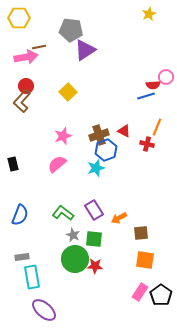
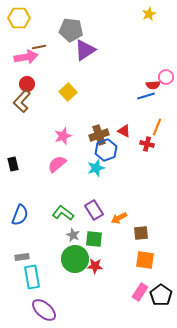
red circle: moved 1 px right, 2 px up
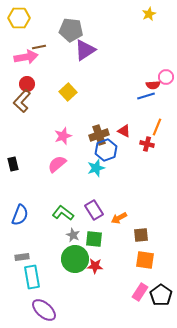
brown square: moved 2 px down
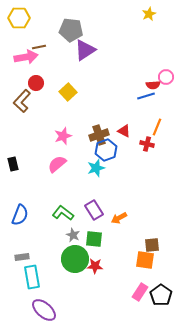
red circle: moved 9 px right, 1 px up
brown square: moved 11 px right, 10 px down
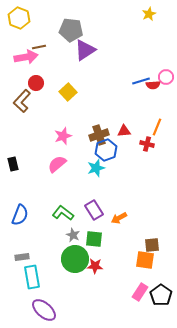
yellow hexagon: rotated 20 degrees clockwise
blue line: moved 5 px left, 15 px up
red triangle: rotated 32 degrees counterclockwise
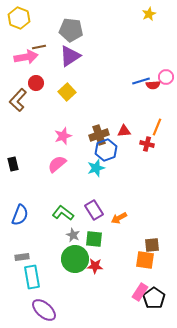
purple triangle: moved 15 px left, 6 px down
yellow square: moved 1 px left
brown L-shape: moved 4 px left, 1 px up
black pentagon: moved 7 px left, 3 px down
